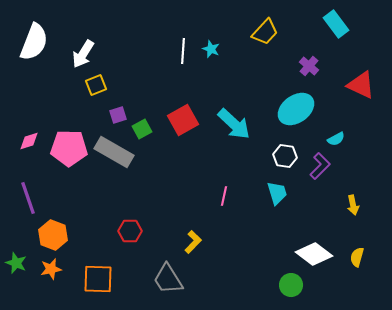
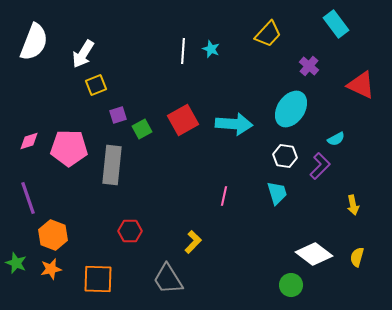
yellow trapezoid: moved 3 px right, 2 px down
cyan ellipse: moved 5 px left; rotated 21 degrees counterclockwise
cyan arrow: rotated 39 degrees counterclockwise
gray rectangle: moved 2 px left, 13 px down; rotated 66 degrees clockwise
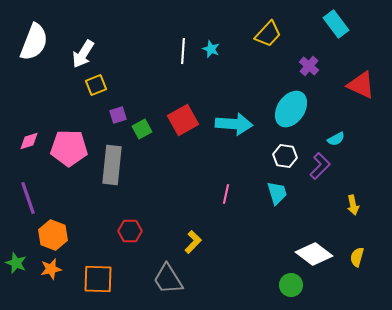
pink line: moved 2 px right, 2 px up
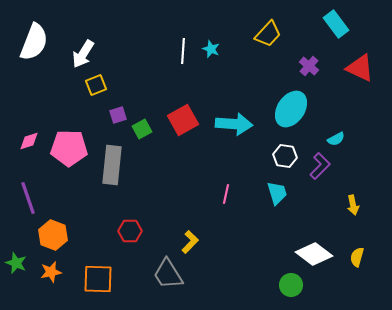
red triangle: moved 1 px left, 17 px up
yellow L-shape: moved 3 px left
orange star: moved 3 px down
gray trapezoid: moved 5 px up
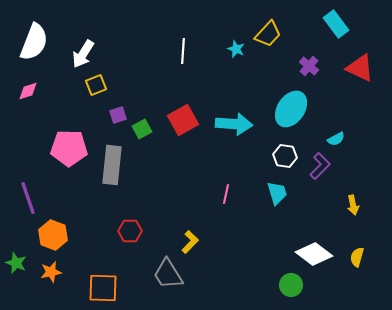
cyan star: moved 25 px right
pink diamond: moved 1 px left, 50 px up
orange square: moved 5 px right, 9 px down
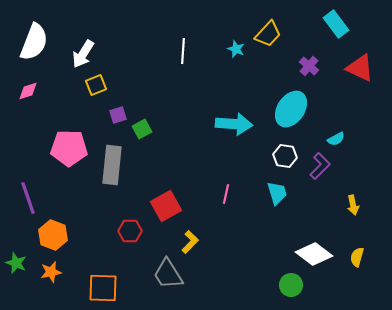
red square: moved 17 px left, 86 px down
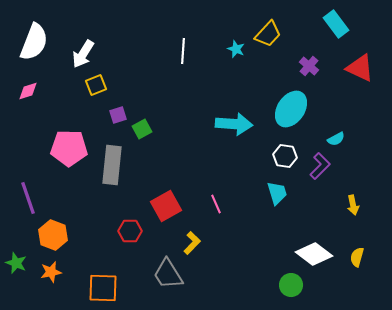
pink line: moved 10 px left, 10 px down; rotated 36 degrees counterclockwise
yellow L-shape: moved 2 px right, 1 px down
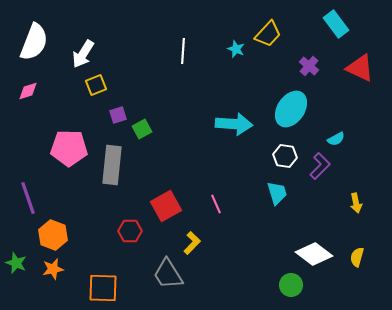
yellow arrow: moved 3 px right, 2 px up
orange star: moved 2 px right, 3 px up
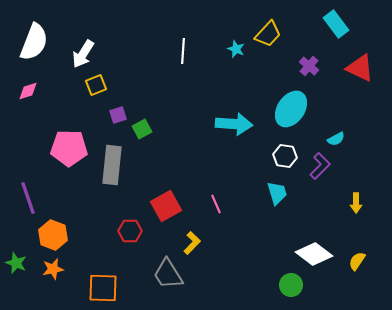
yellow arrow: rotated 12 degrees clockwise
yellow semicircle: moved 4 px down; rotated 18 degrees clockwise
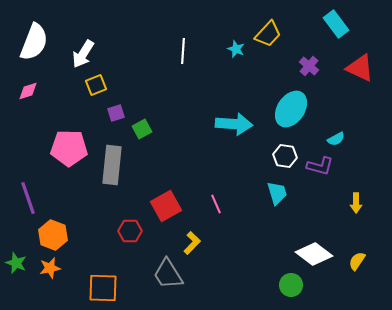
purple square: moved 2 px left, 2 px up
purple L-shape: rotated 60 degrees clockwise
orange star: moved 3 px left, 1 px up
